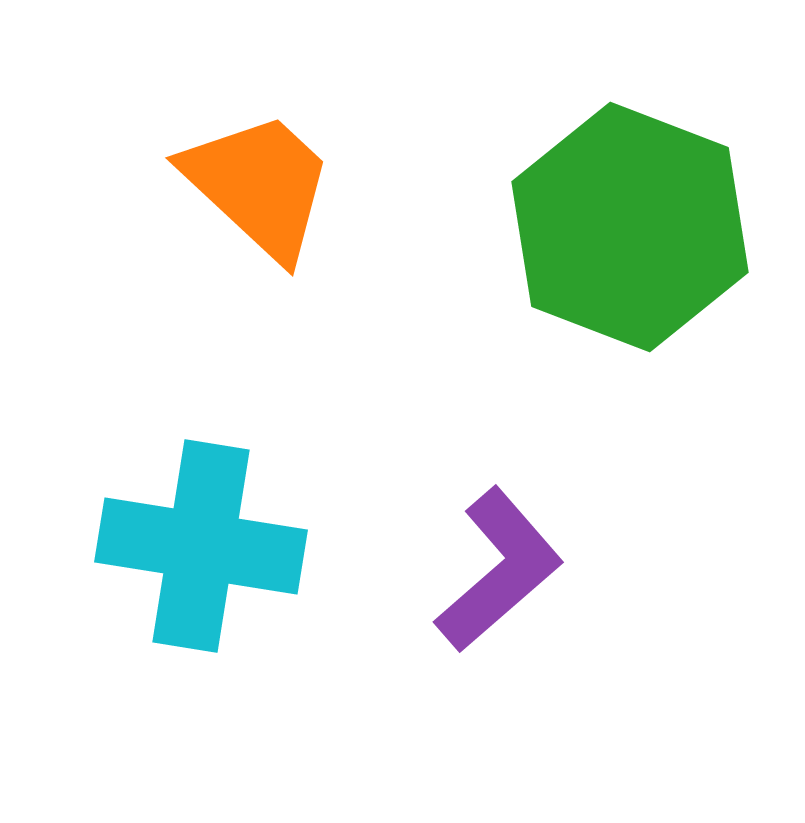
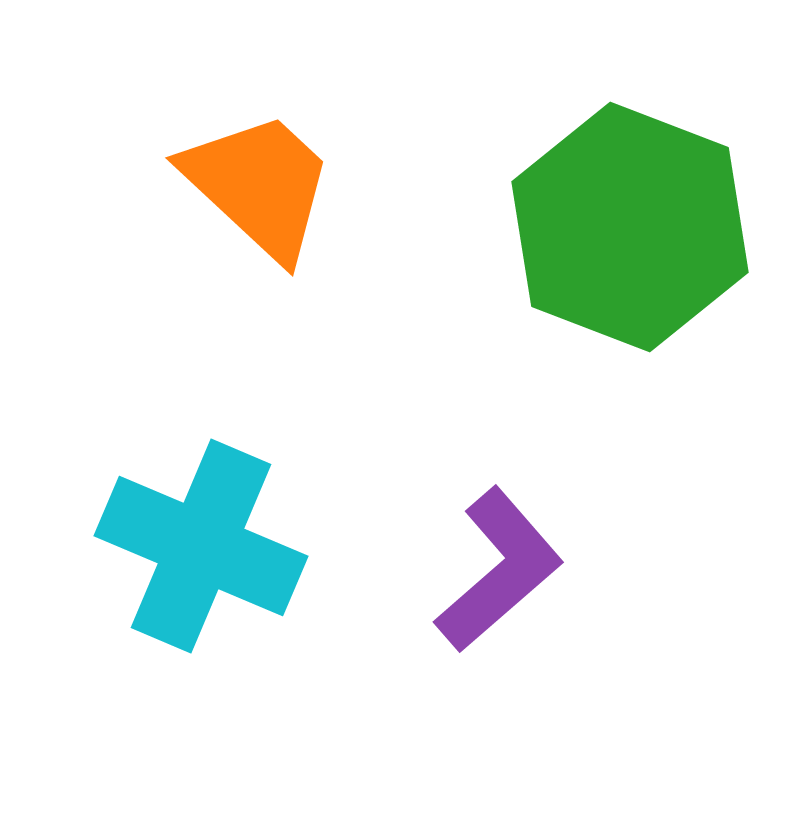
cyan cross: rotated 14 degrees clockwise
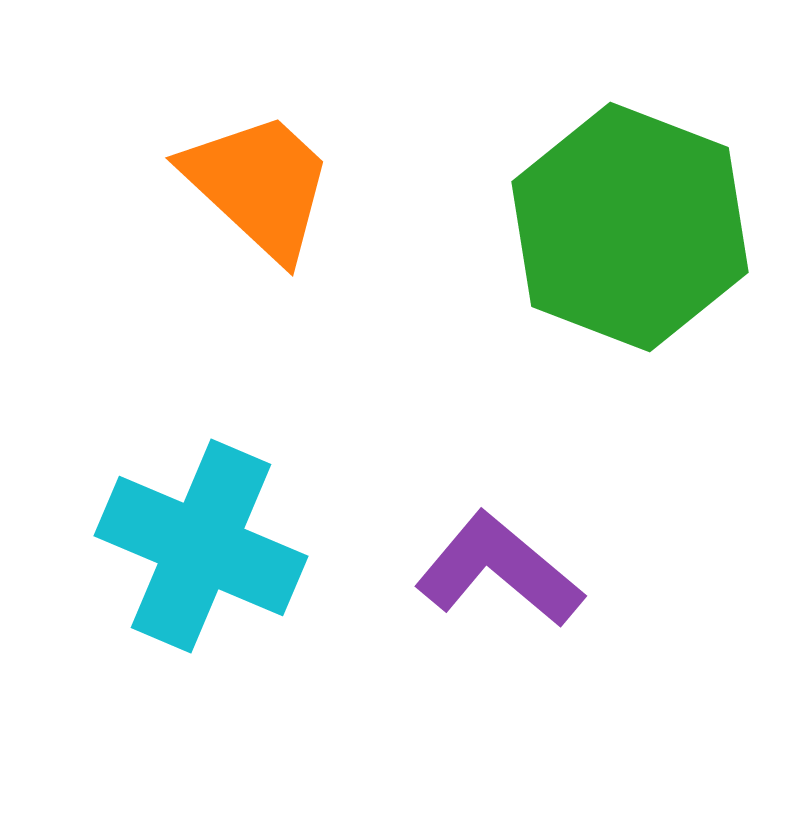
purple L-shape: rotated 99 degrees counterclockwise
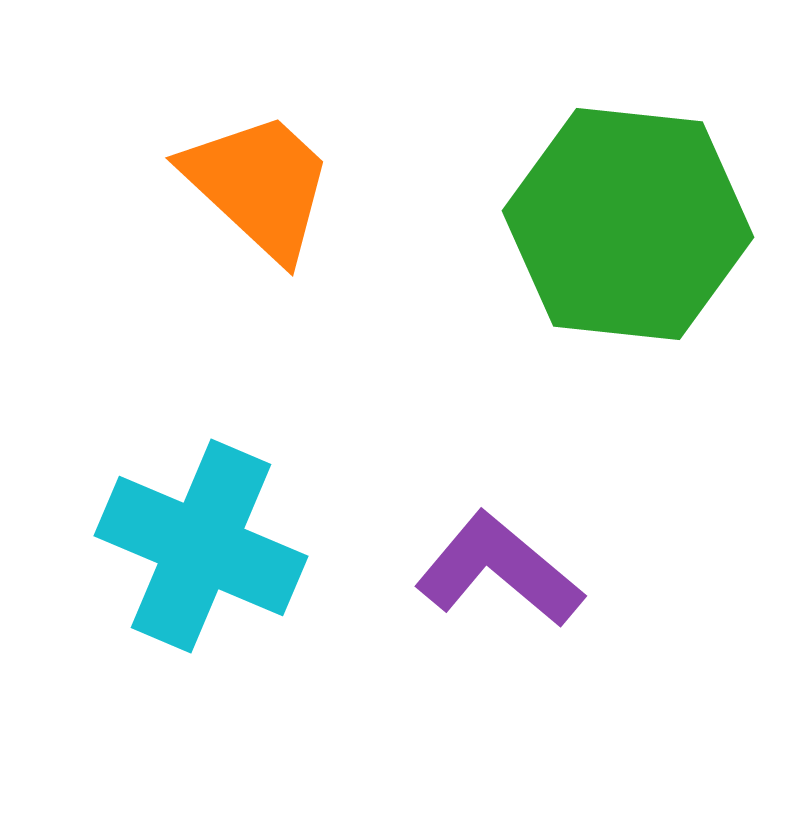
green hexagon: moved 2 px left, 3 px up; rotated 15 degrees counterclockwise
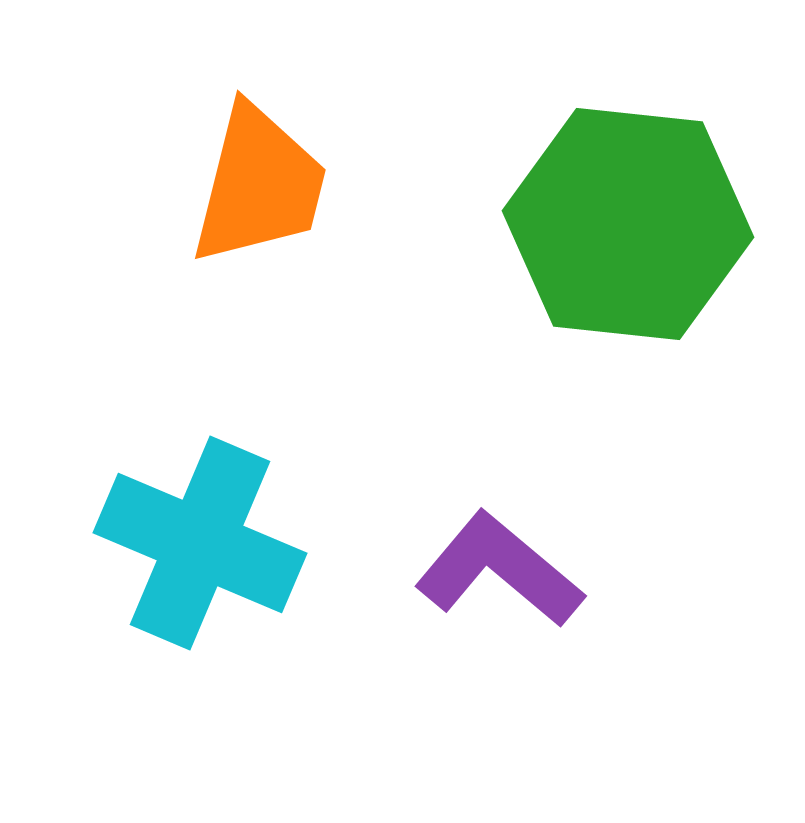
orange trapezoid: rotated 61 degrees clockwise
cyan cross: moved 1 px left, 3 px up
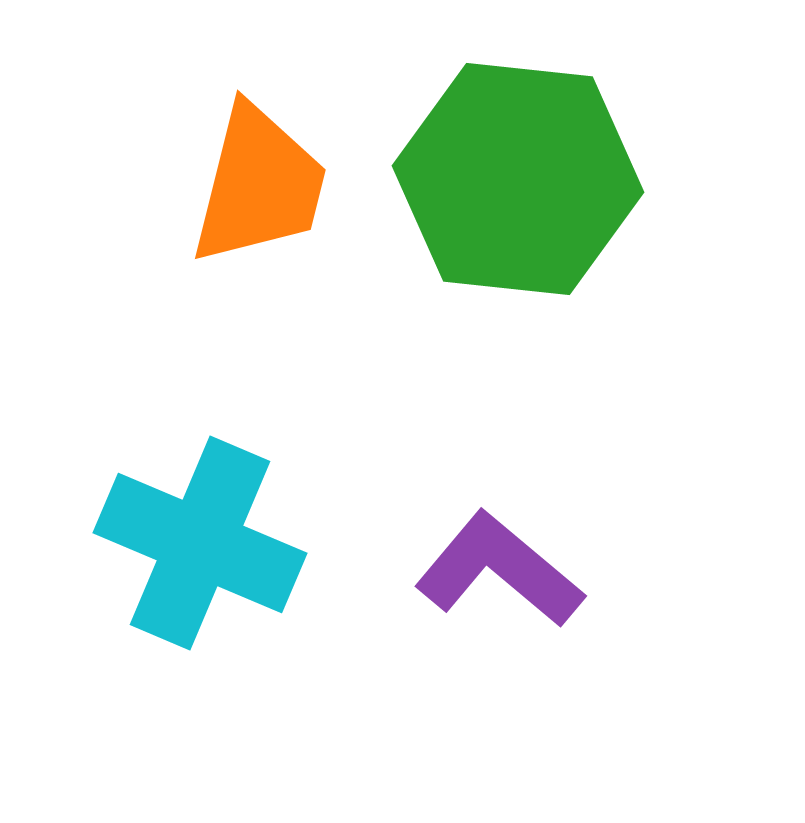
green hexagon: moved 110 px left, 45 px up
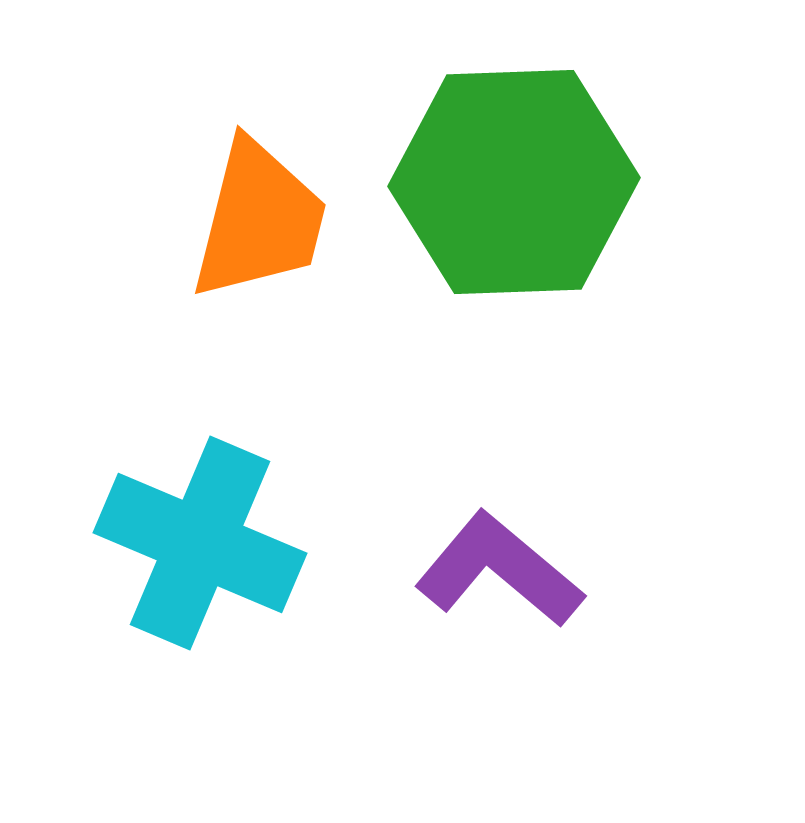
green hexagon: moved 4 px left, 3 px down; rotated 8 degrees counterclockwise
orange trapezoid: moved 35 px down
